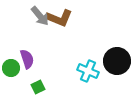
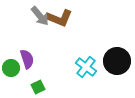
cyan cross: moved 2 px left, 4 px up; rotated 15 degrees clockwise
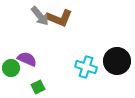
purple semicircle: rotated 48 degrees counterclockwise
cyan cross: rotated 20 degrees counterclockwise
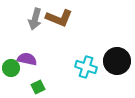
gray arrow: moved 5 px left, 3 px down; rotated 55 degrees clockwise
purple semicircle: rotated 12 degrees counterclockwise
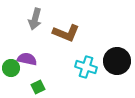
brown L-shape: moved 7 px right, 15 px down
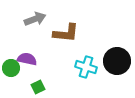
gray arrow: rotated 125 degrees counterclockwise
brown L-shape: rotated 16 degrees counterclockwise
